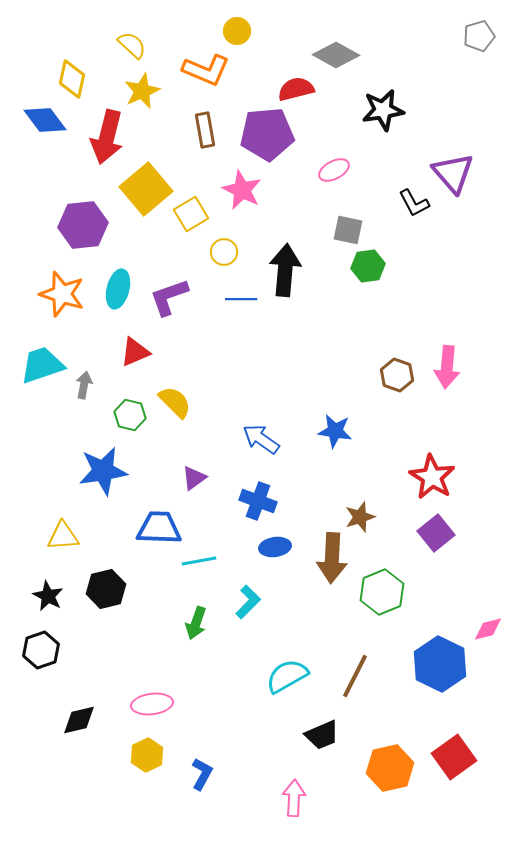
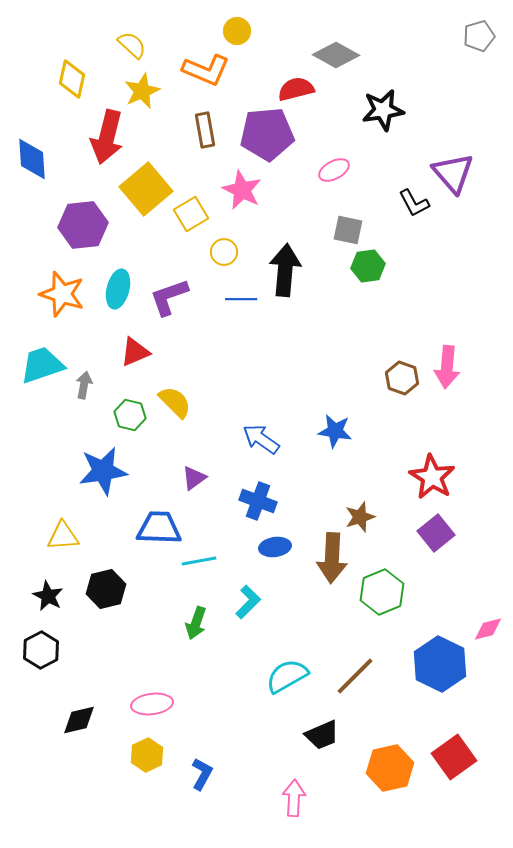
blue diamond at (45, 120): moved 13 px left, 39 px down; rotated 33 degrees clockwise
brown hexagon at (397, 375): moved 5 px right, 3 px down
black hexagon at (41, 650): rotated 9 degrees counterclockwise
brown line at (355, 676): rotated 18 degrees clockwise
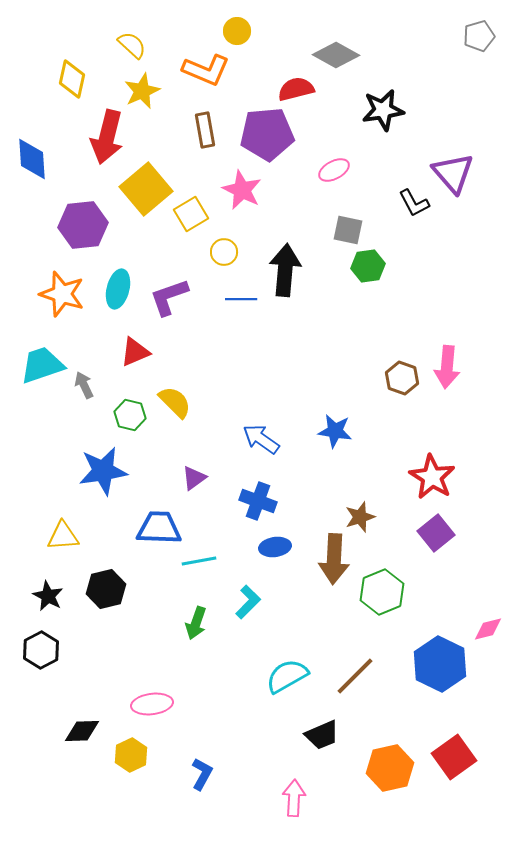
gray arrow at (84, 385): rotated 36 degrees counterclockwise
brown arrow at (332, 558): moved 2 px right, 1 px down
black diamond at (79, 720): moved 3 px right, 11 px down; rotated 12 degrees clockwise
yellow hexagon at (147, 755): moved 16 px left
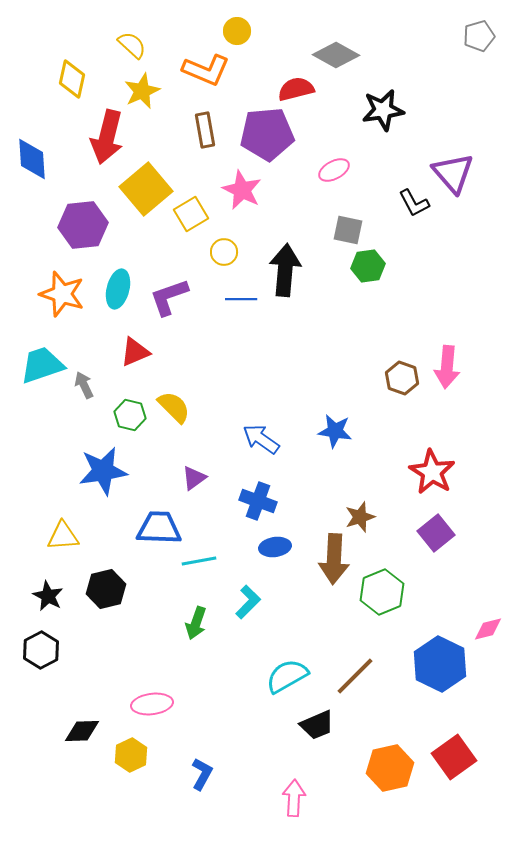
yellow semicircle at (175, 402): moved 1 px left, 5 px down
red star at (432, 477): moved 5 px up
black trapezoid at (322, 735): moved 5 px left, 10 px up
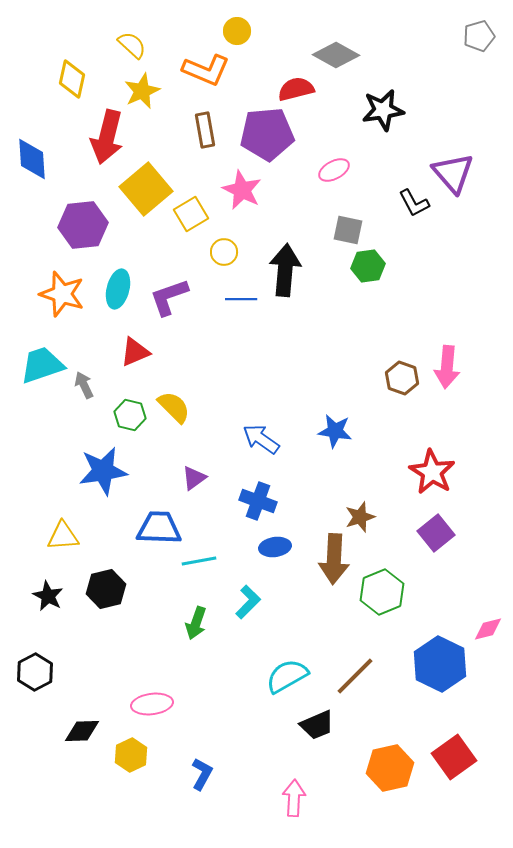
black hexagon at (41, 650): moved 6 px left, 22 px down
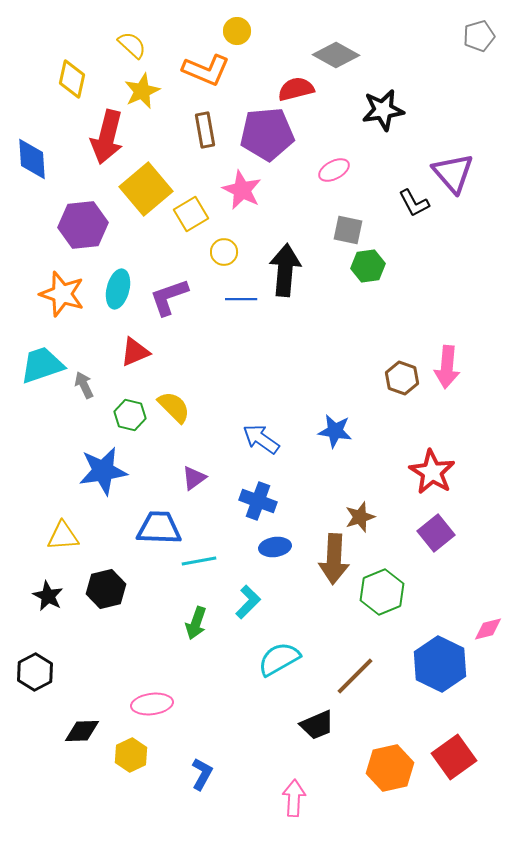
cyan semicircle at (287, 676): moved 8 px left, 17 px up
